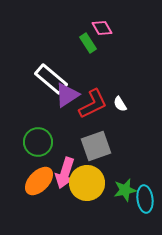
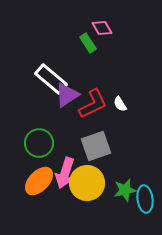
green circle: moved 1 px right, 1 px down
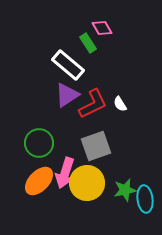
white rectangle: moved 17 px right, 14 px up
